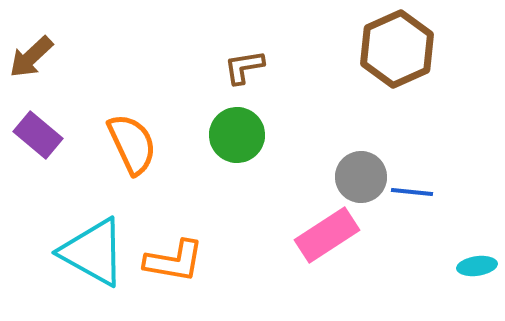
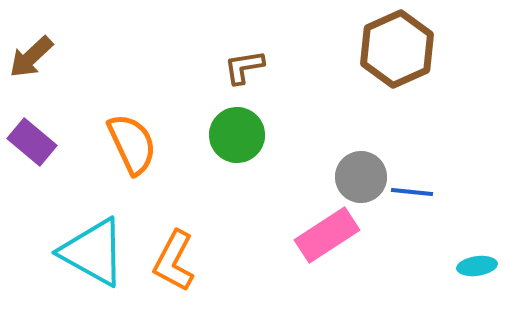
purple rectangle: moved 6 px left, 7 px down
orange L-shape: rotated 108 degrees clockwise
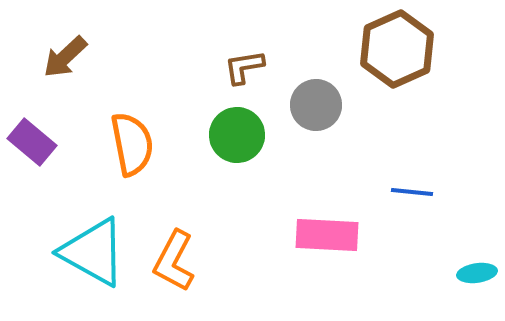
brown arrow: moved 34 px right
orange semicircle: rotated 14 degrees clockwise
gray circle: moved 45 px left, 72 px up
pink rectangle: rotated 36 degrees clockwise
cyan ellipse: moved 7 px down
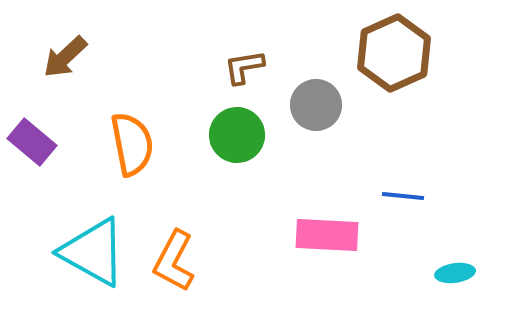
brown hexagon: moved 3 px left, 4 px down
blue line: moved 9 px left, 4 px down
cyan ellipse: moved 22 px left
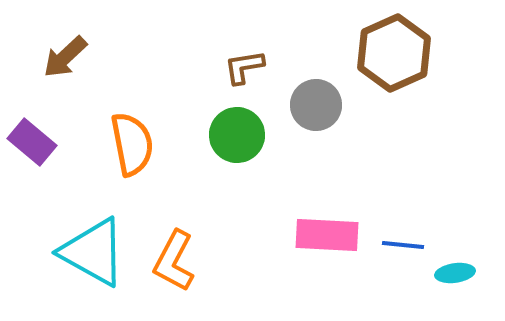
blue line: moved 49 px down
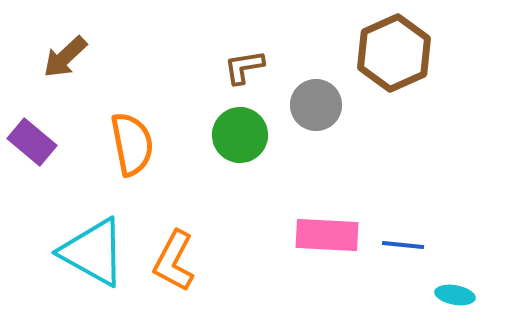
green circle: moved 3 px right
cyan ellipse: moved 22 px down; rotated 18 degrees clockwise
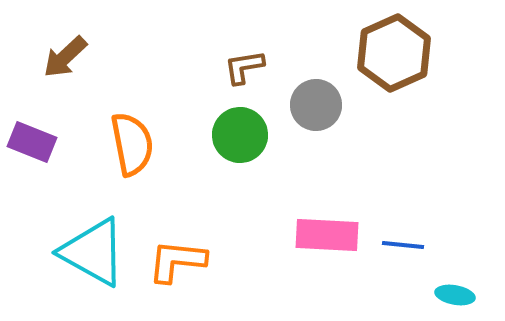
purple rectangle: rotated 18 degrees counterclockwise
orange L-shape: moved 3 px right; rotated 68 degrees clockwise
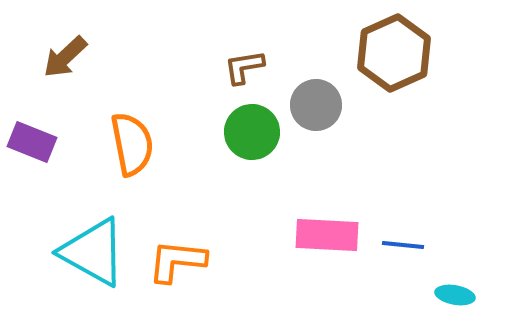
green circle: moved 12 px right, 3 px up
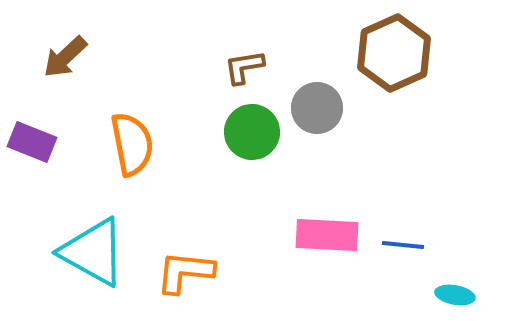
gray circle: moved 1 px right, 3 px down
orange L-shape: moved 8 px right, 11 px down
